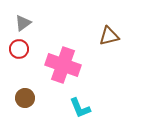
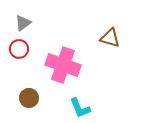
brown triangle: moved 1 px right, 2 px down; rotated 30 degrees clockwise
brown circle: moved 4 px right
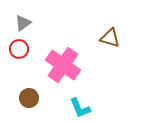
pink cross: rotated 16 degrees clockwise
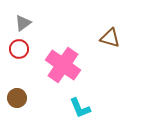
brown circle: moved 12 px left
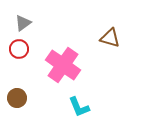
cyan L-shape: moved 1 px left, 1 px up
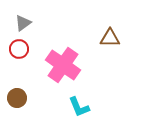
brown triangle: rotated 15 degrees counterclockwise
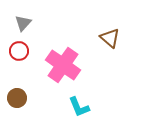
gray triangle: rotated 12 degrees counterclockwise
brown triangle: rotated 40 degrees clockwise
red circle: moved 2 px down
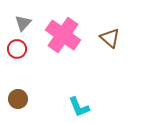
red circle: moved 2 px left, 2 px up
pink cross: moved 30 px up
brown circle: moved 1 px right, 1 px down
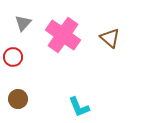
red circle: moved 4 px left, 8 px down
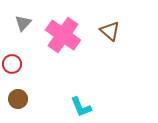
brown triangle: moved 7 px up
red circle: moved 1 px left, 7 px down
cyan L-shape: moved 2 px right
